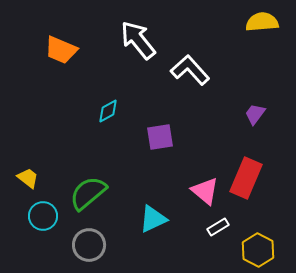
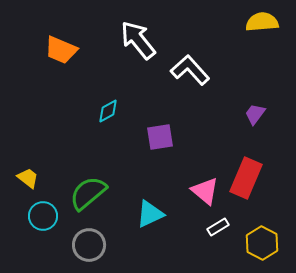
cyan triangle: moved 3 px left, 5 px up
yellow hexagon: moved 4 px right, 7 px up
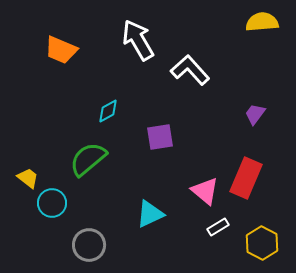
white arrow: rotated 9 degrees clockwise
green semicircle: moved 34 px up
cyan circle: moved 9 px right, 13 px up
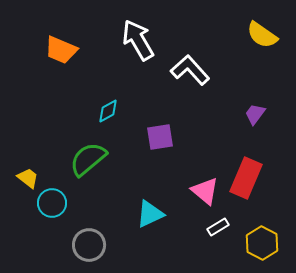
yellow semicircle: moved 13 px down; rotated 140 degrees counterclockwise
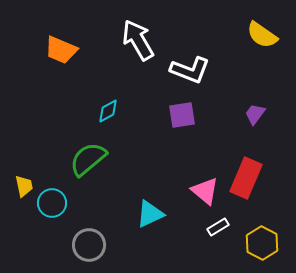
white L-shape: rotated 153 degrees clockwise
purple square: moved 22 px right, 22 px up
yellow trapezoid: moved 4 px left, 8 px down; rotated 40 degrees clockwise
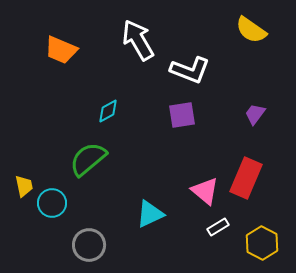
yellow semicircle: moved 11 px left, 5 px up
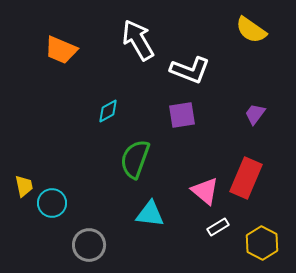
green semicircle: moved 47 px right; rotated 30 degrees counterclockwise
cyan triangle: rotated 32 degrees clockwise
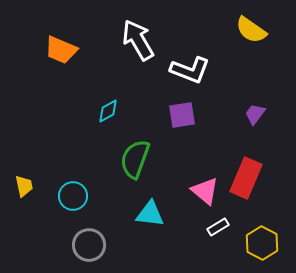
cyan circle: moved 21 px right, 7 px up
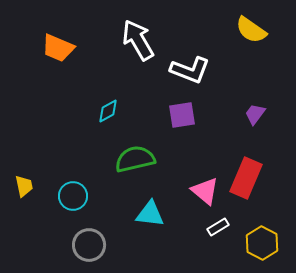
orange trapezoid: moved 3 px left, 2 px up
green semicircle: rotated 57 degrees clockwise
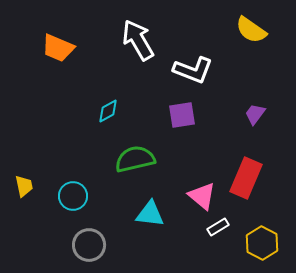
white L-shape: moved 3 px right
pink triangle: moved 3 px left, 5 px down
